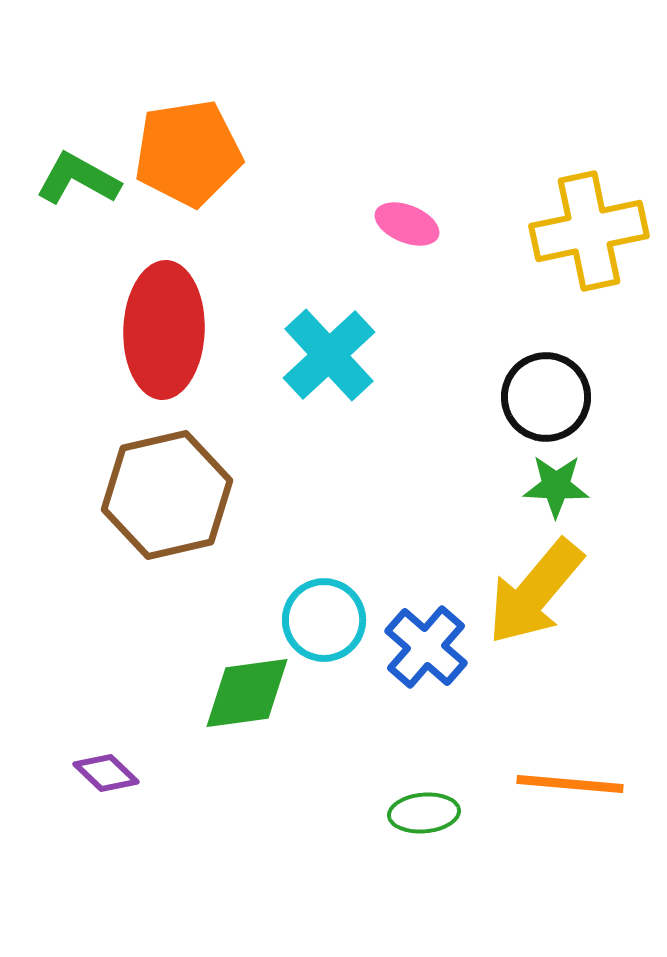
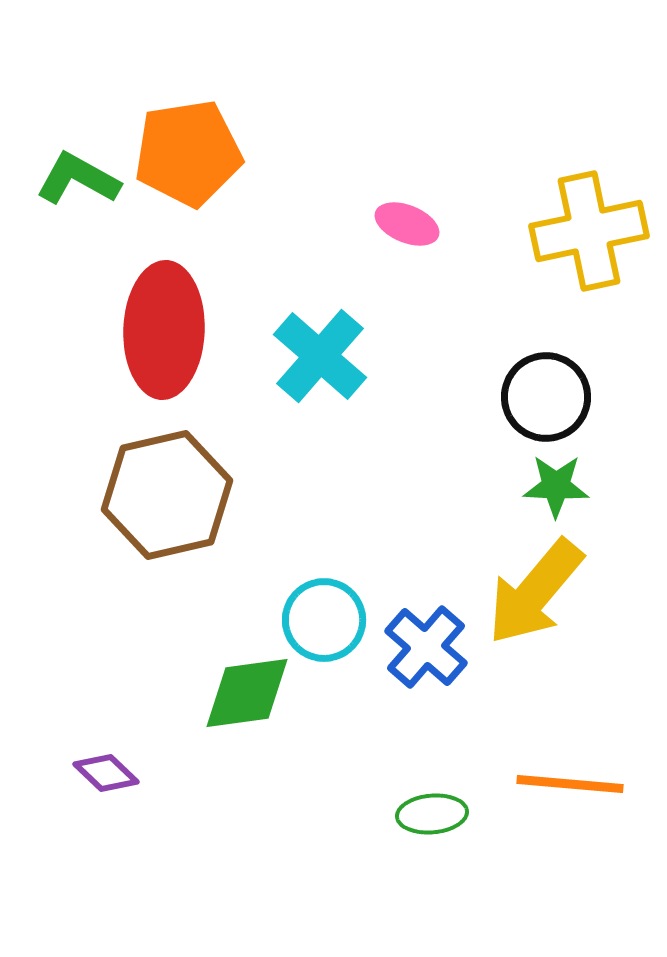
cyan cross: moved 9 px left, 1 px down; rotated 6 degrees counterclockwise
green ellipse: moved 8 px right, 1 px down
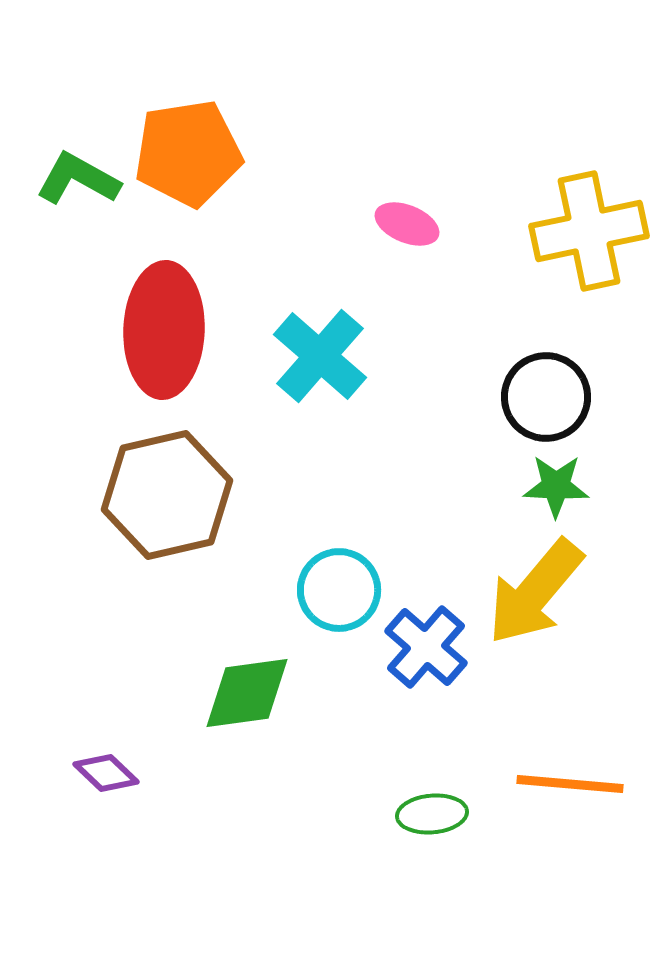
cyan circle: moved 15 px right, 30 px up
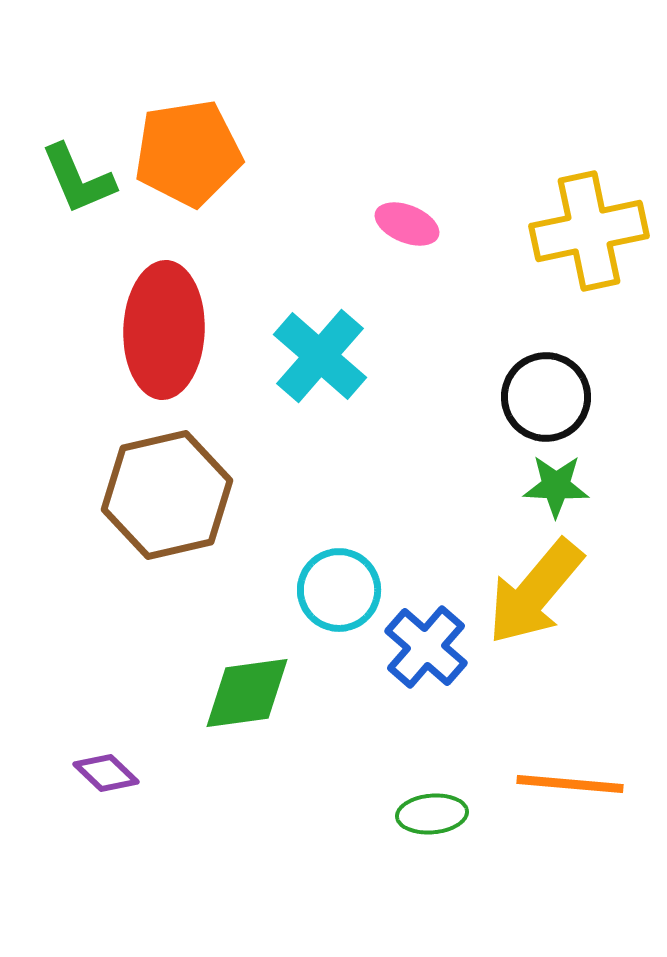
green L-shape: rotated 142 degrees counterclockwise
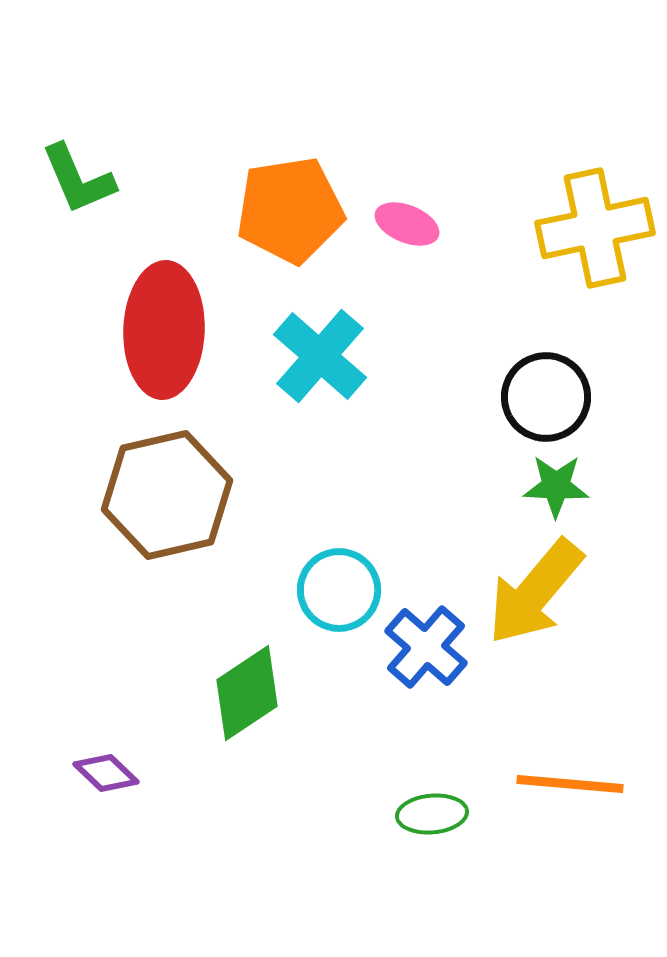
orange pentagon: moved 102 px right, 57 px down
yellow cross: moved 6 px right, 3 px up
green diamond: rotated 26 degrees counterclockwise
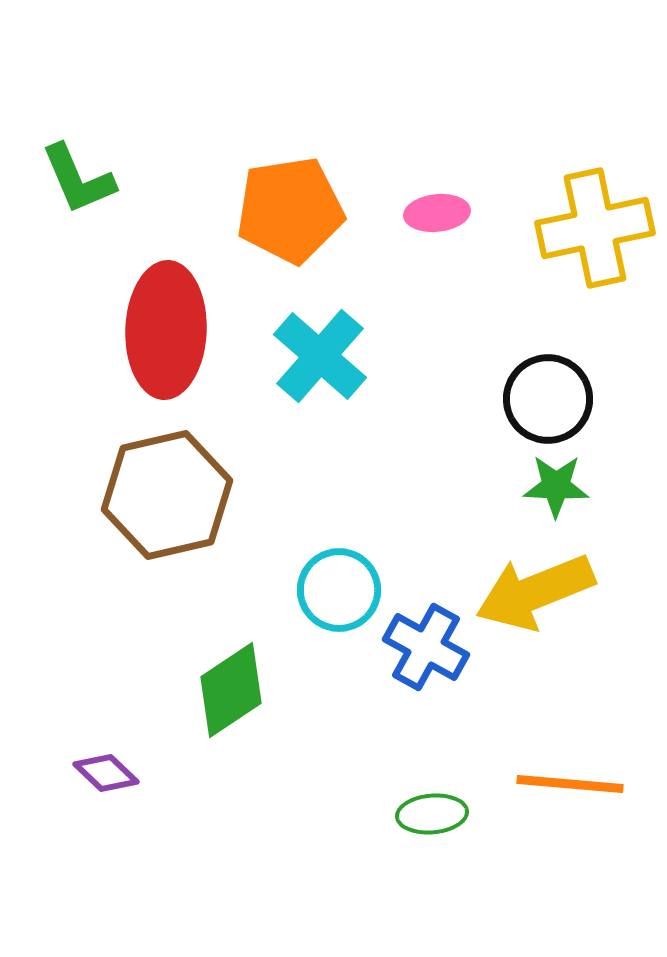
pink ellipse: moved 30 px right, 11 px up; rotated 28 degrees counterclockwise
red ellipse: moved 2 px right
black circle: moved 2 px right, 2 px down
yellow arrow: rotated 28 degrees clockwise
blue cross: rotated 12 degrees counterclockwise
green diamond: moved 16 px left, 3 px up
